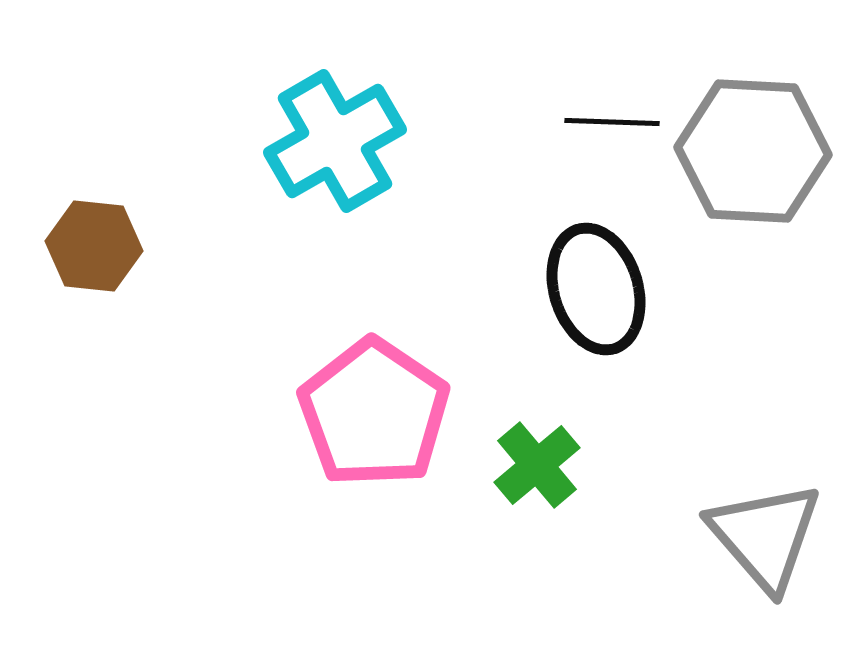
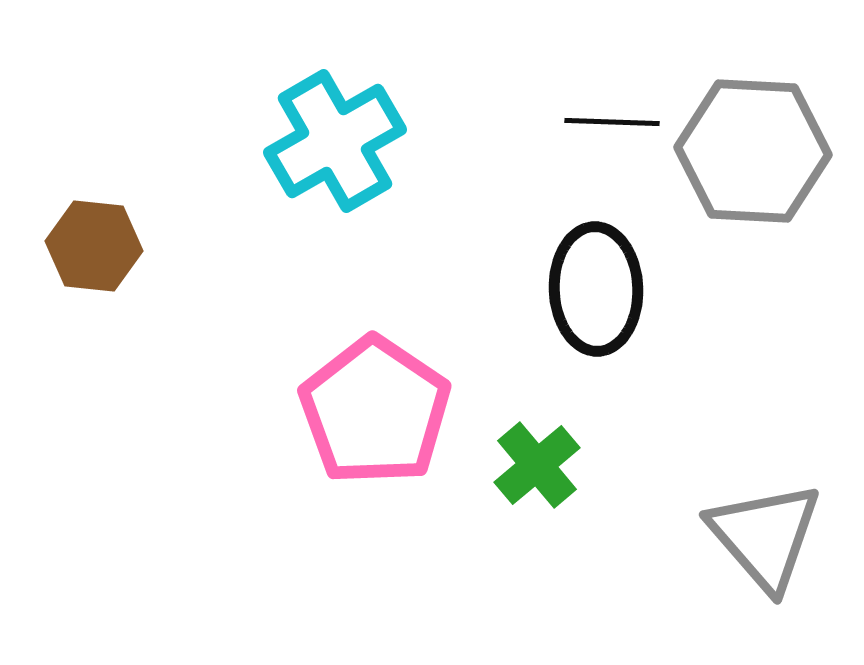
black ellipse: rotated 15 degrees clockwise
pink pentagon: moved 1 px right, 2 px up
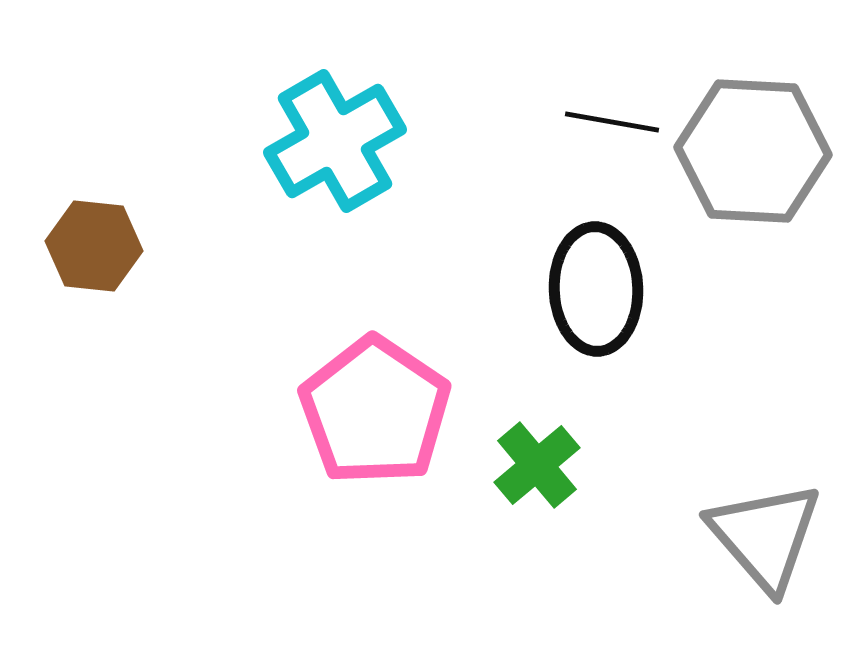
black line: rotated 8 degrees clockwise
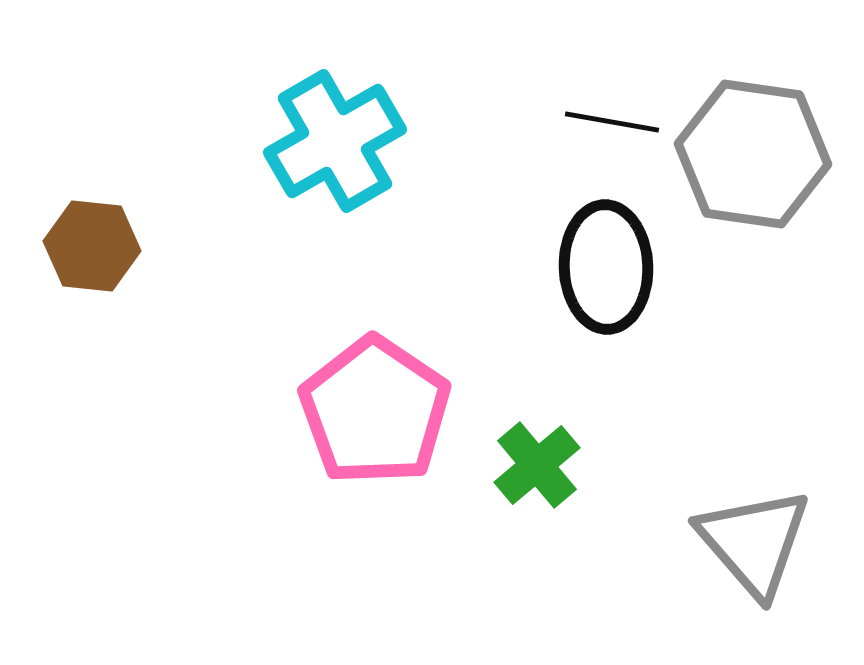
gray hexagon: moved 3 px down; rotated 5 degrees clockwise
brown hexagon: moved 2 px left
black ellipse: moved 10 px right, 22 px up
gray triangle: moved 11 px left, 6 px down
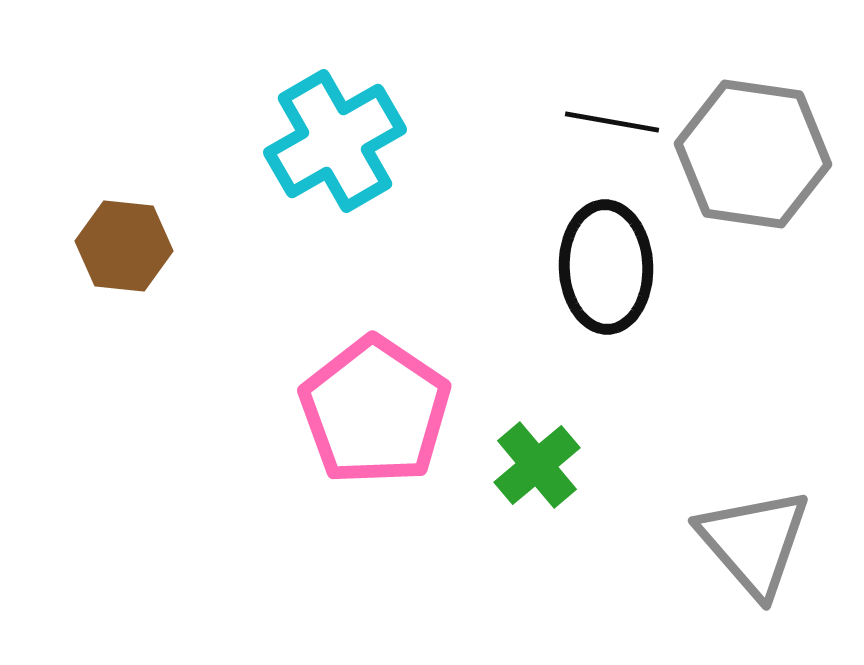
brown hexagon: moved 32 px right
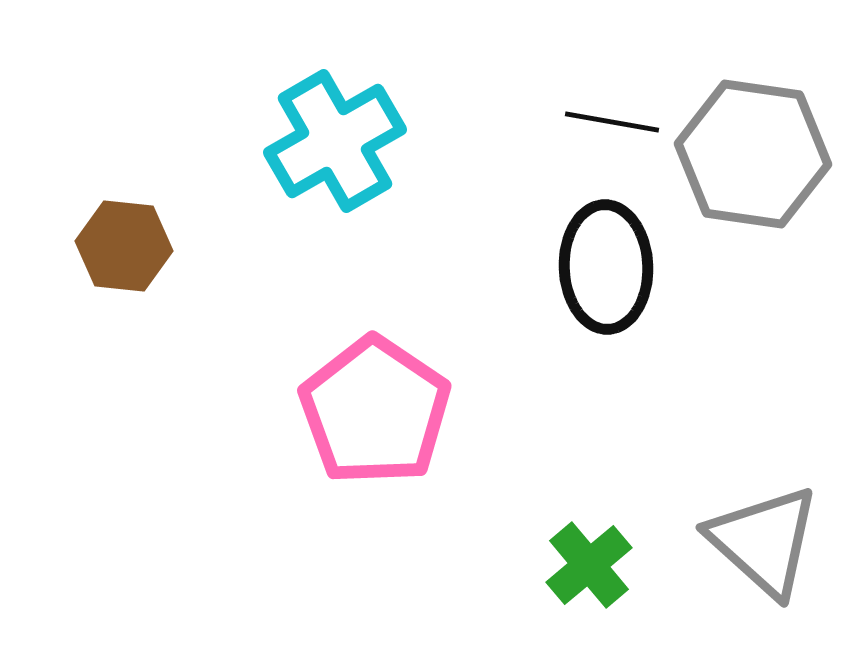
green cross: moved 52 px right, 100 px down
gray triangle: moved 10 px right, 1 px up; rotated 7 degrees counterclockwise
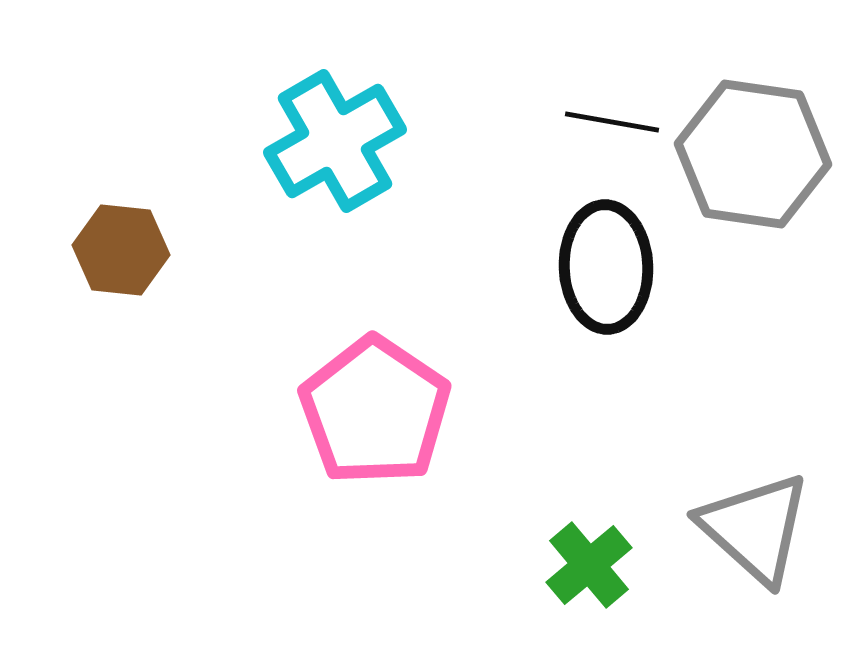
brown hexagon: moved 3 px left, 4 px down
gray triangle: moved 9 px left, 13 px up
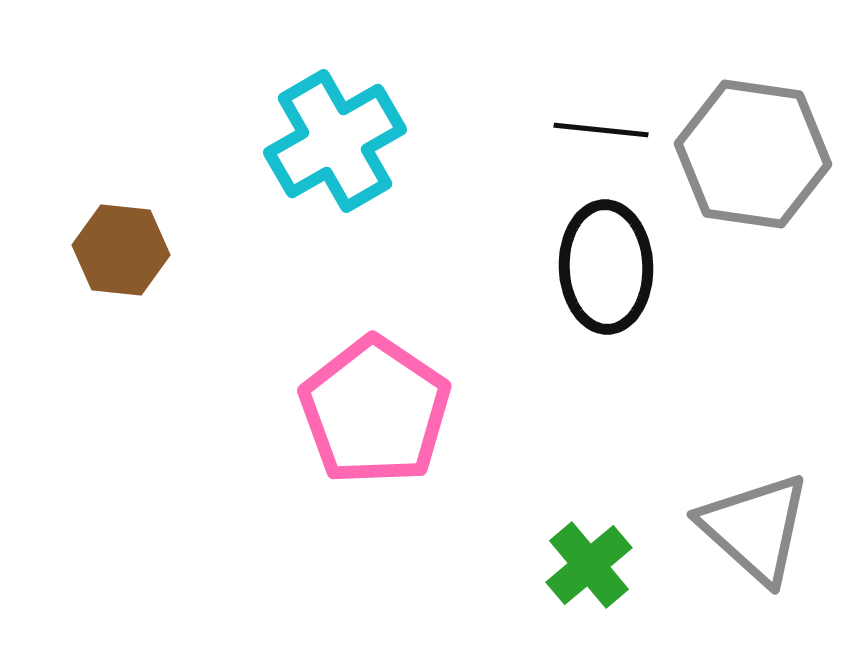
black line: moved 11 px left, 8 px down; rotated 4 degrees counterclockwise
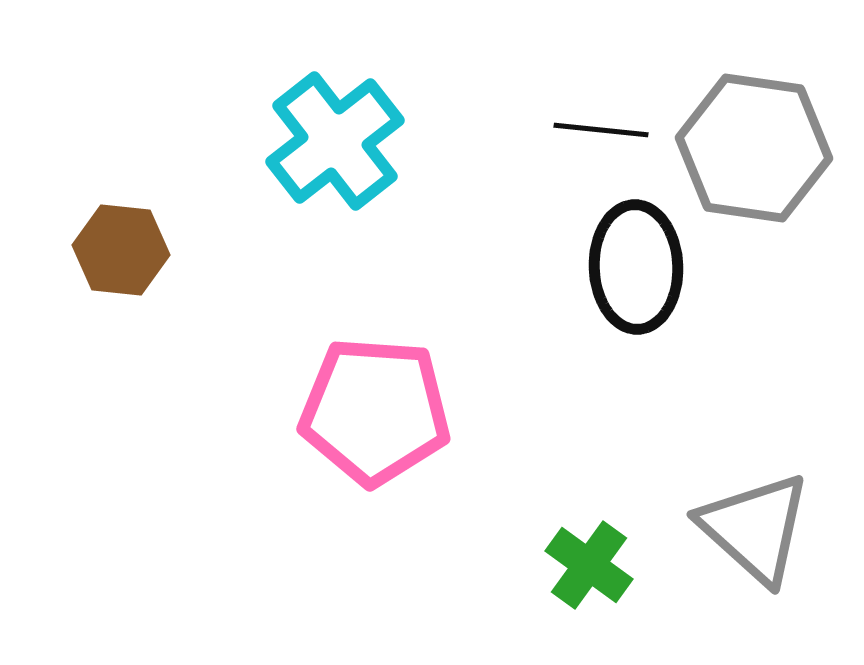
cyan cross: rotated 8 degrees counterclockwise
gray hexagon: moved 1 px right, 6 px up
black ellipse: moved 30 px right
pink pentagon: rotated 30 degrees counterclockwise
green cross: rotated 14 degrees counterclockwise
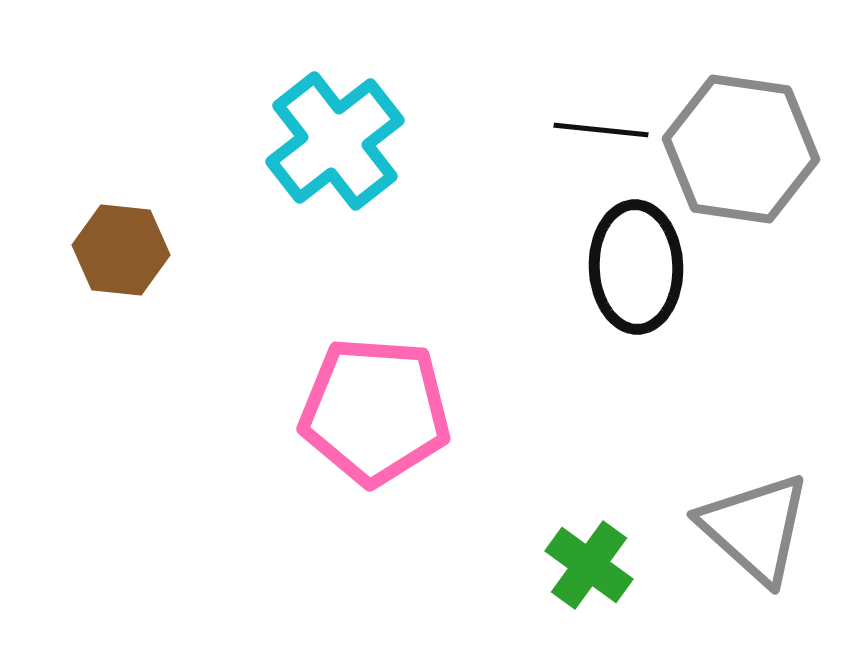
gray hexagon: moved 13 px left, 1 px down
